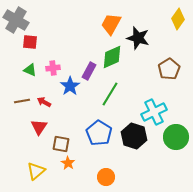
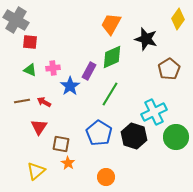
black star: moved 8 px right, 1 px down
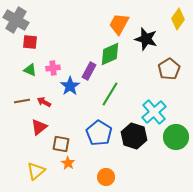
orange trapezoid: moved 8 px right
green diamond: moved 2 px left, 3 px up
cyan cross: rotated 15 degrees counterclockwise
red triangle: rotated 18 degrees clockwise
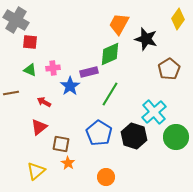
purple rectangle: moved 1 px down; rotated 48 degrees clockwise
brown line: moved 11 px left, 8 px up
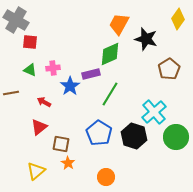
purple rectangle: moved 2 px right, 2 px down
